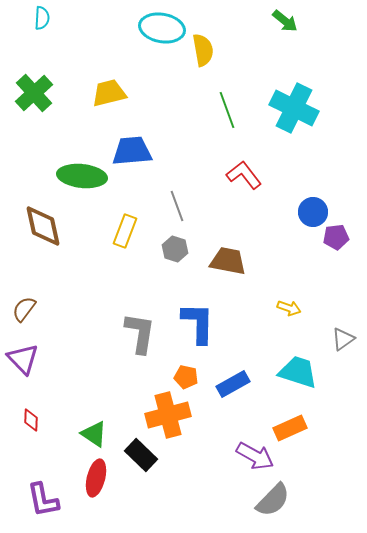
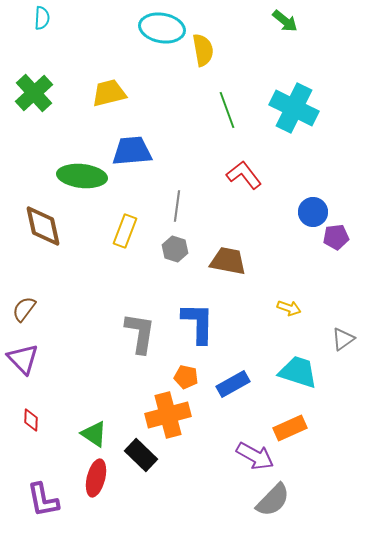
gray line: rotated 28 degrees clockwise
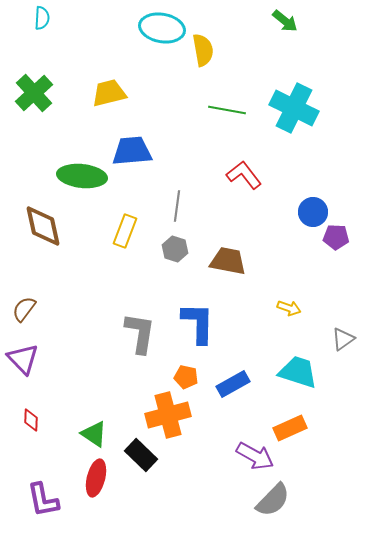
green line: rotated 60 degrees counterclockwise
purple pentagon: rotated 10 degrees clockwise
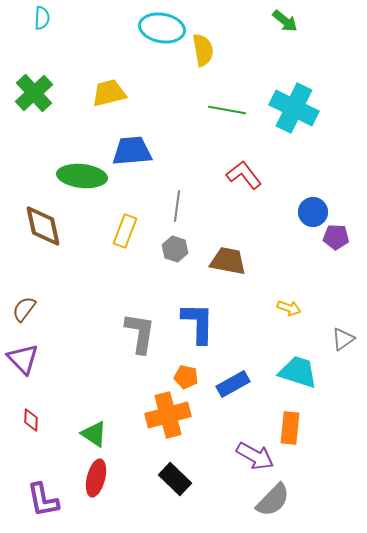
orange rectangle: rotated 60 degrees counterclockwise
black rectangle: moved 34 px right, 24 px down
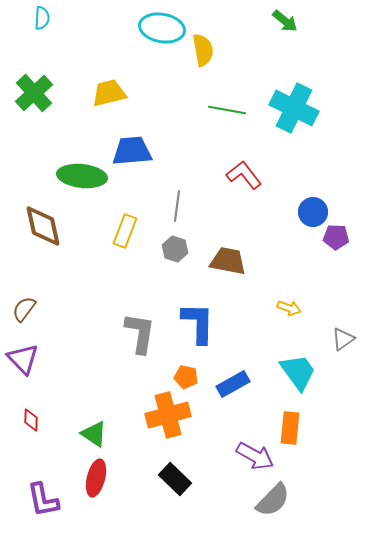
cyan trapezoid: rotated 36 degrees clockwise
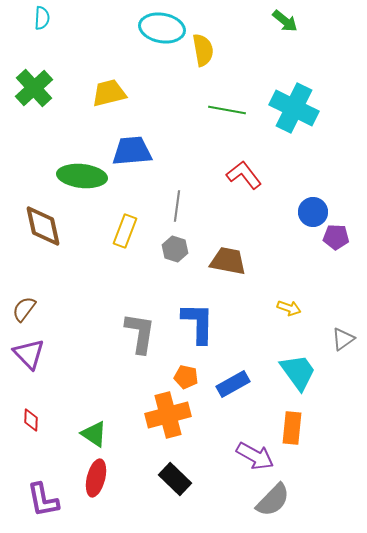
green cross: moved 5 px up
purple triangle: moved 6 px right, 5 px up
orange rectangle: moved 2 px right
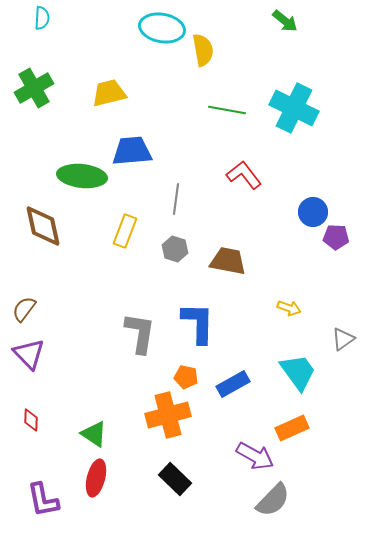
green cross: rotated 12 degrees clockwise
gray line: moved 1 px left, 7 px up
orange rectangle: rotated 60 degrees clockwise
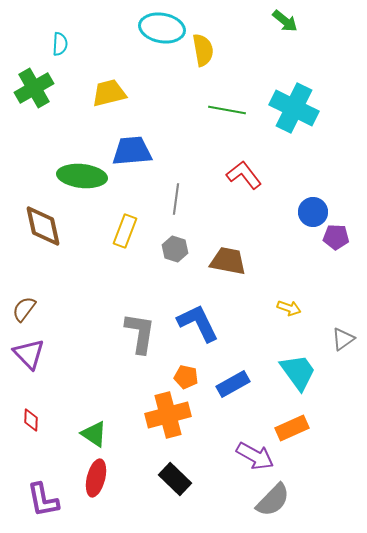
cyan semicircle: moved 18 px right, 26 px down
blue L-shape: rotated 27 degrees counterclockwise
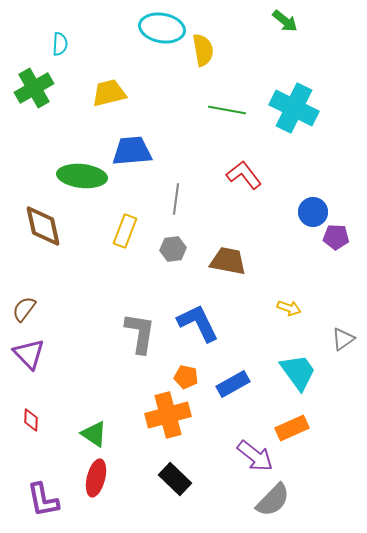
gray hexagon: moved 2 px left; rotated 25 degrees counterclockwise
purple arrow: rotated 9 degrees clockwise
